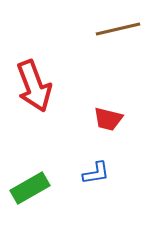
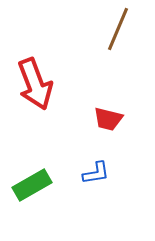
brown line: rotated 54 degrees counterclockwise
red arrow: moved 1 px right, 2 px up
green rectangle: moved 2 px right, 3 px up
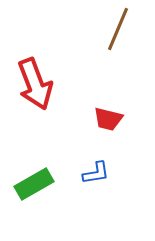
green rectangle: moved 2 px right, 1 px up
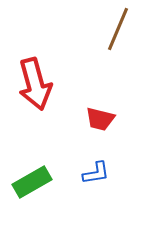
red arrow: rotated 6 degrees clockwise
red trapezoid: moved 8 px left
green rectangle: moved 2 px left, 2 px up
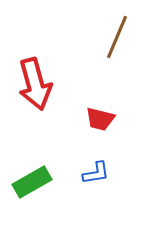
brown line: moved 1 px left, 8 px down
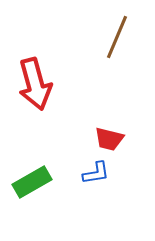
red trapezoid: moved 9 px right, 20 px down
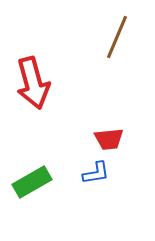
red arrow: moved 2 px left, 1 px up
red trapezoid: rotated 20 degrees counterclockwise
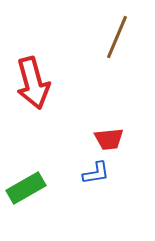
green rectangle: moved 6 px left, 6 px down
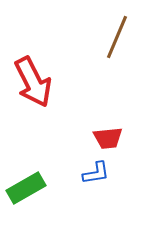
red arrow: moved 1 px up; rotated 12 degrees counterclockwise
red trapezoid: moved 1 px left, 1 px up
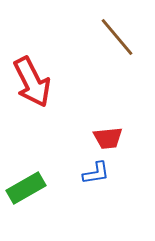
brown line: rotated 63 degrees counterclockwise
red arrow: moved 1 px left
